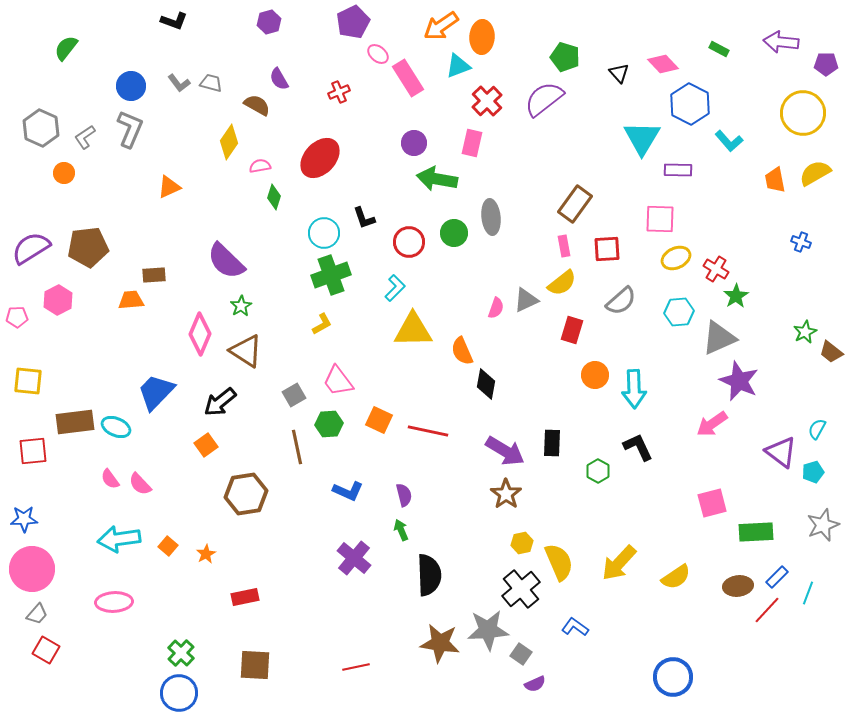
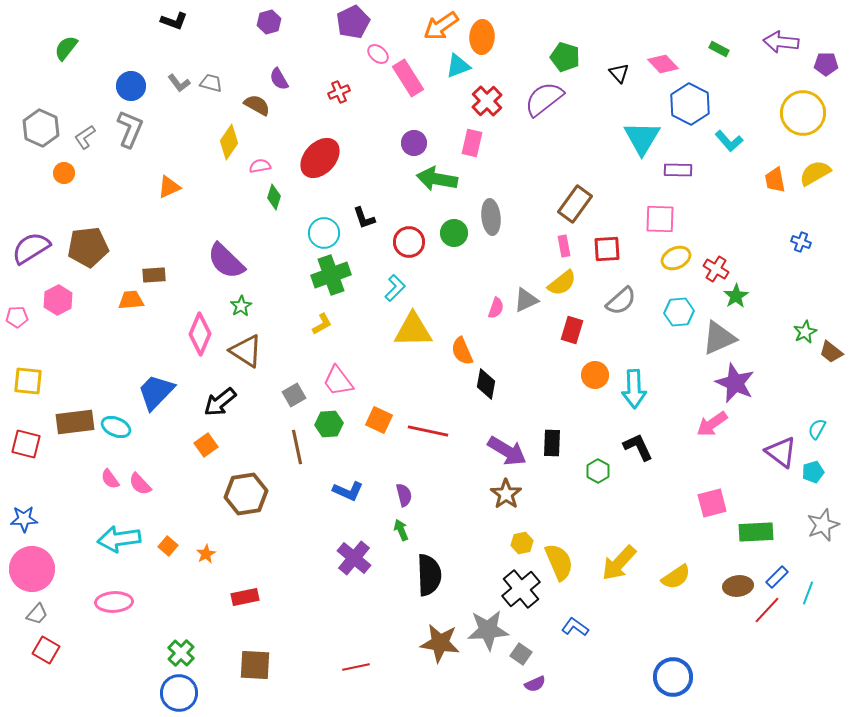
purple star at (739, 381): moved 4 px left, 2 px down
red square at (33, 451): moved 7 px left, 7 px up; rotated 20 degrees clockwise
purple arrow at (505, 451): moved 2 px right
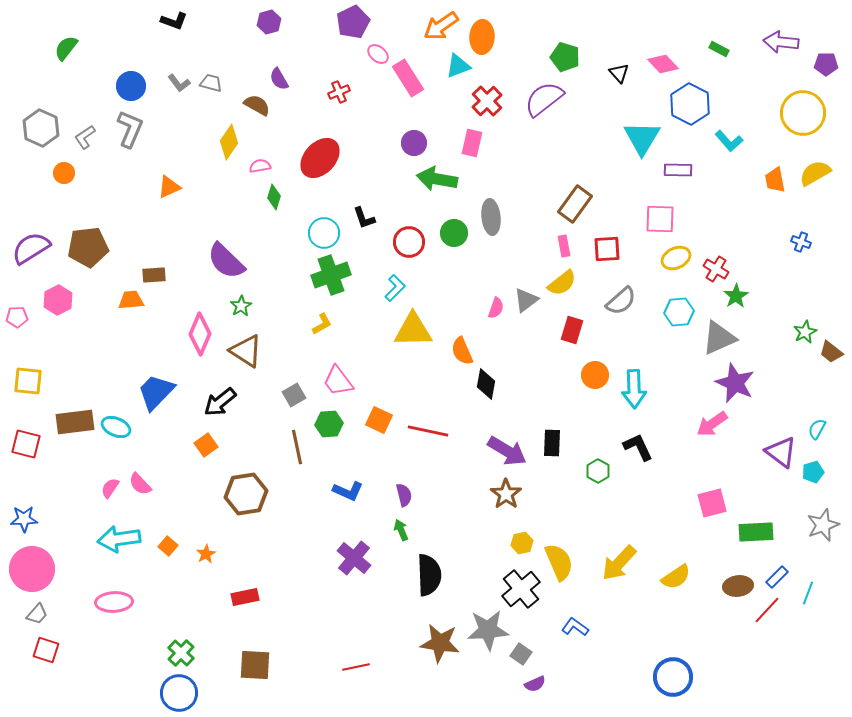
gray triangle at (526, 300): rotated 12 degrees counterclockwise
pink semicircle at (110, 479): moved 9 px down; rotated 70 degrees clockwise
red square at (46, 650): rotated 12 degrees counterclockwise
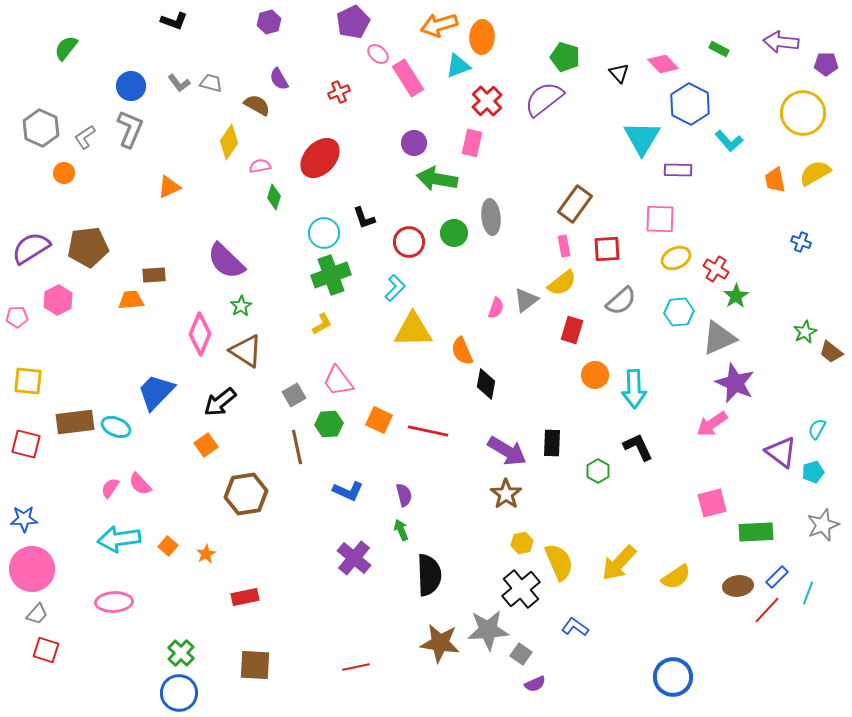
orange arrow at (441, 26): moved 2 px left, 1 px up; rotated 18 degrees clockwise
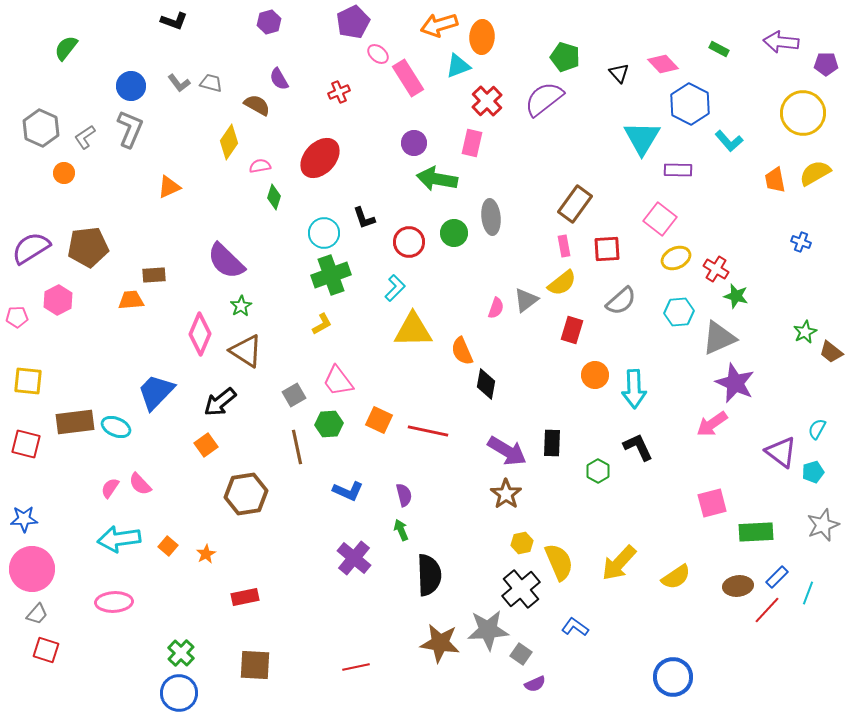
pink square at (660, 219): rotated 36 degrees clockwise
green star at (736, 296): rotated 25 degrees counterclockwise
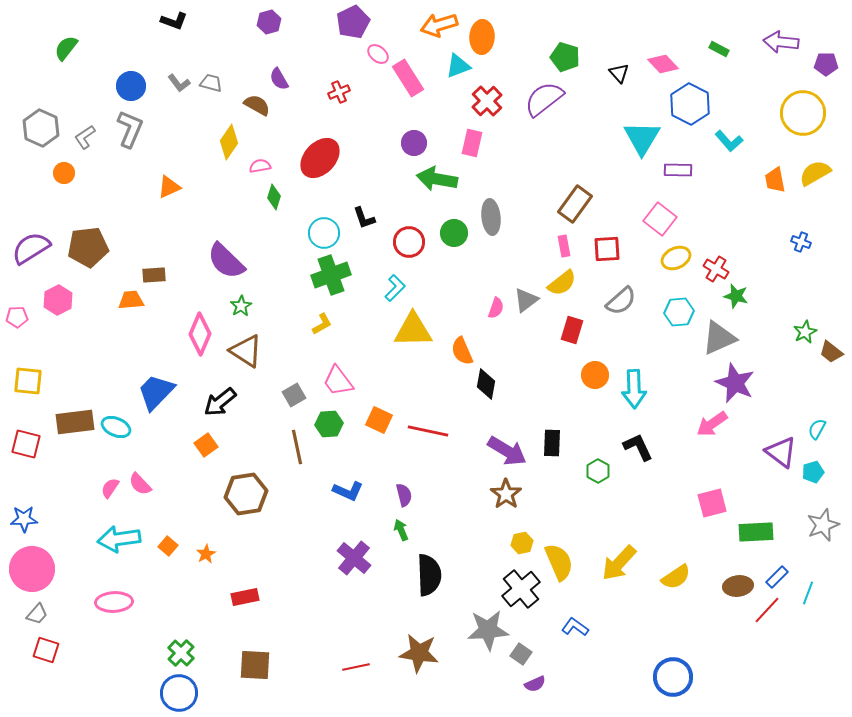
brown star at (440, 643): moved 21 px left, 10 px down
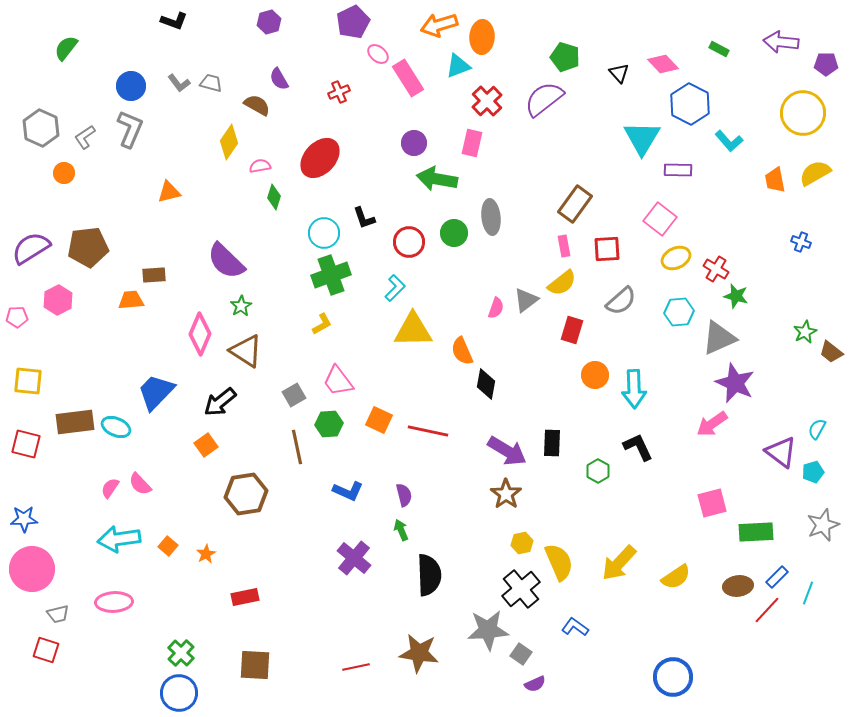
orange triangle at (169, 187): moved 5 px down; rotated 10 degrees clockwise
gray trapezoid at (37, 614): moved 21 px right; rotated 35 degrees clockwise
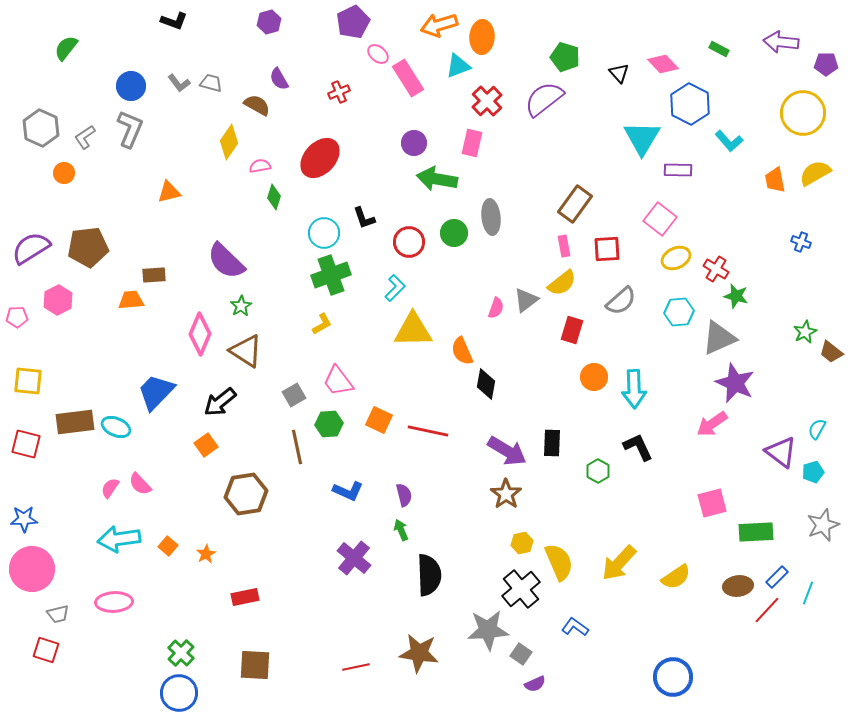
orange circle at (595, 375): moved 1 px left, 2 px down
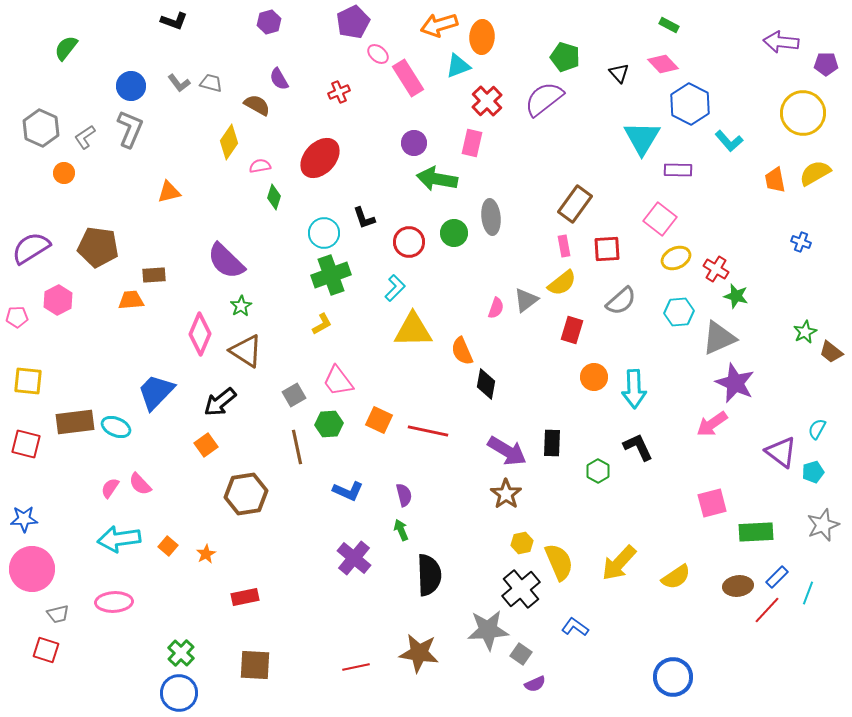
green rectangle at (719, 49): moved 50 px left, 24 px up
brown pentagon at (88, 247): moved 10 px right; rotated 15 degrees clockwise
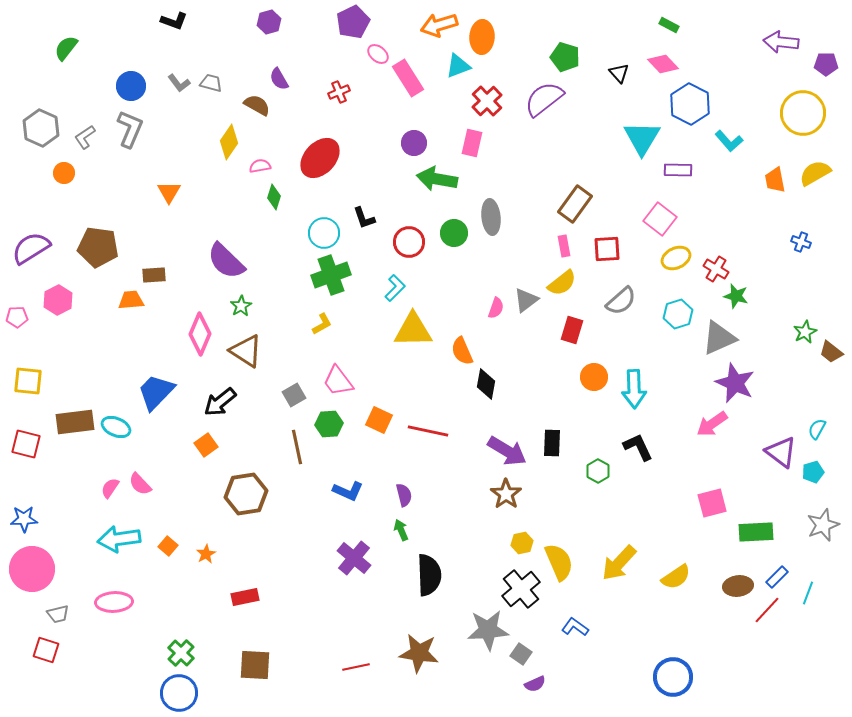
orange triangle at (169, 192): rotated 45 degrees counterclockwise
cyan hexagon at (679, 312): moved 1 px left, 2 px down; rotated 12 degrees counterclockwise
